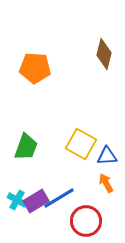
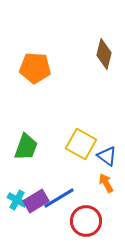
blue triangle: rotated 40 degrees clockwise
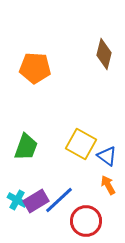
orange arrow: moved 2 px right, 2 px down
blue line: moved 2 px down; rotated 12 degrees counterclockwise
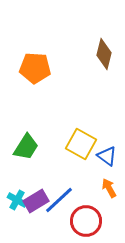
green trapezoid: rotated 12 degrees clockwise
orange arrow: moved 1 px right, 3 px down
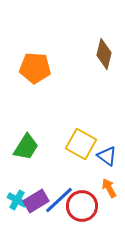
red circle: moved 4 px left, 15 px up
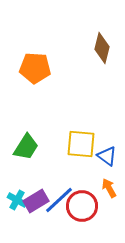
brown diamond: moved 2 px left, 6 px up
yellow square: rotated 24 degrees counterclockwise
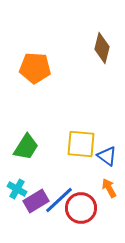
cyan cross: moved 11 px up
red circle: moved 1 px left, 2 px down
